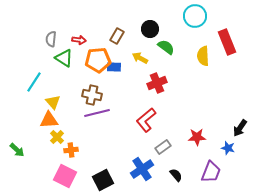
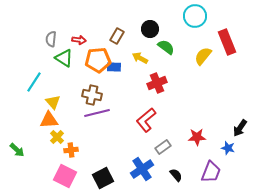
yellow semicircle: rotated 42 degrees clockwise
black square: moved 2 px up
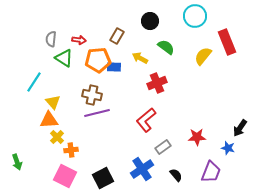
black circle: moved 8 px up
green arrow: moved 12 px down; rotated 28 degrees clockwise
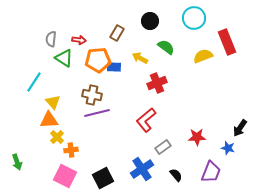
cyan circle: moved 1 px left, 2 px down
brown rectangle: moved 3 px up
yellow semicircle: rotated 30 degrees clockwise
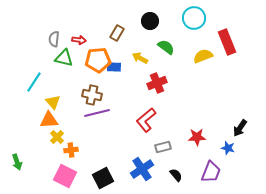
gray semicircle: moved 3 px right
green triangle: rotated 18 degrees counterclockwise
gray rectangle: rotated 21 degrees clockwise
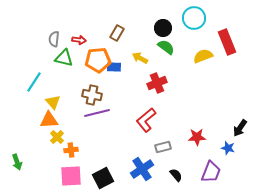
black circle: moved 13 px right, 7 px down
pink square: moved 6 px right; rotated 30 degrees counterclockwise
